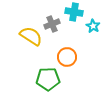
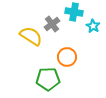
gray cross: rotated 14 degrees counterclockwise
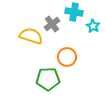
yellow semicircle: rotated 15 degrees counterclockwise
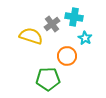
cyan cross: moved 5 px down
cyan star: moved 8 px left, 12 px down
orange circle: moved 1 px up
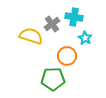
green pentagon: moved 5 px right
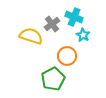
cyan cross: rotated 12 degrees clockwise
cyan star: moved 2 px left, 3 px up
green pentagon: rotated 25 degrees counterclockwise
